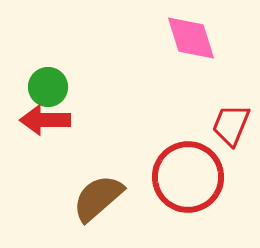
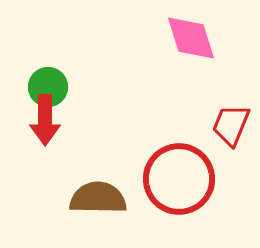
red arrow: rotated 90 degrees counterclockwise
red circle: moved 9 px left, 2 px down
brown semicircle: rotated 42 degrees clockwise
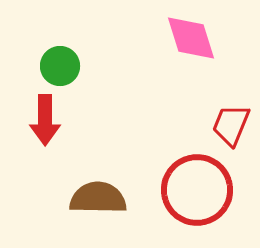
green circle: moved 12 px right, 21 px up
red circle: moved 18 px right, 11 px down
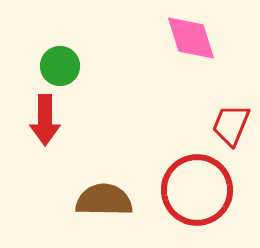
brown semicircle: moved 6 px right, 2 px down
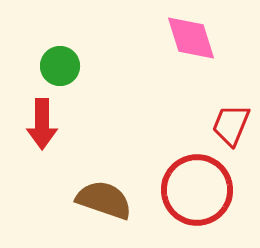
red arrow: moved 3 px left, 4 px down
brown semicircle: rotated 18 degrees clockwise
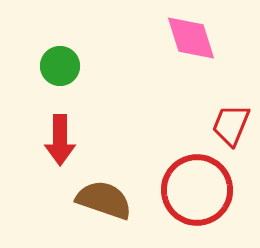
red arrow: moved 18 px right, 16 px down
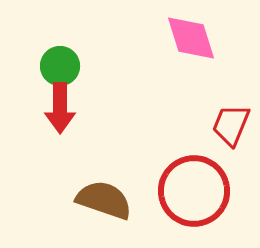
red arrow: moved 32 px up
red circle: moved 3 px left, 1 px down
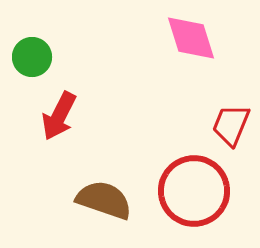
green circle: moved 28 px left, 9 px up
red arrow: moved 1 px left, 8 px down; rotated 27 degrees clockwise
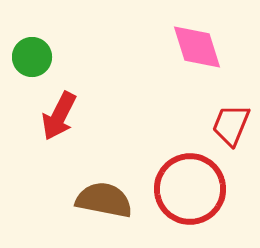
pink diamond: moved 6 px right, 9 px down
red circle: moved 4 px left, 2 px up
brown semicircle: rotated 8 degrees counterclockwise
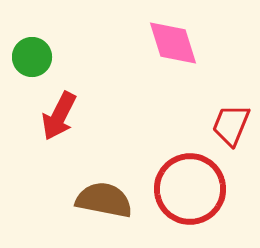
pink diamond: moved 24 px left, 4 px up
